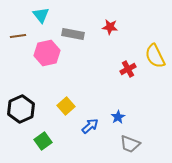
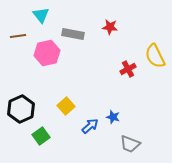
blue star: moved 5 px left; rotated 24 degrees counterclockwise
green square: moved 2 px left, 5 px up
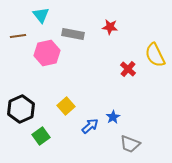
yellow semicircle: moved 1 px up
red cross: rotated 21 degrees counterclockwise
blue star: rotated 24 degrees clockwise
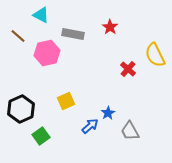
cyan triangle: rotated 24 degrees counterclockwise
red star: rotated 28 degrees clockwise
brown line: rotated 49 degrees clockwise
yellow square: moved 5 px up; rotated 18 degrees clockwise
blue star: moved 5 px left, 4 px up
gray trapezoid: moved 13 px up; rotated 40 degrees clockwise
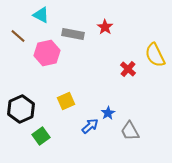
red star: moved 5 px left
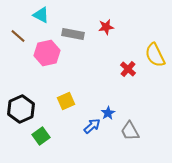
red star: moved 1 px right; rotated 28 degrees clockwise
blue arrow: moved 2 px right
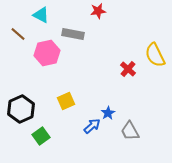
red star: moved 8 px left, 16 px up
brown line: moved 2 px up
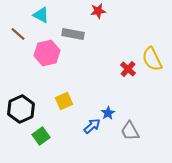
yellow semicircle: moved 3 px left, 4 px down
yellow square: moved 2 px left
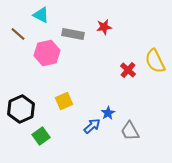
red star: moved 6 px right, 16 px down
yellow semicircle: moved 3 px right, 2 px down
red cross: moved 1 px down
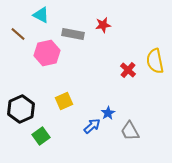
red star: moved 1 px left, 2 px up
yellow semicircle: rotated 15 degrees clockwise
